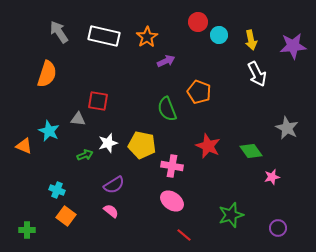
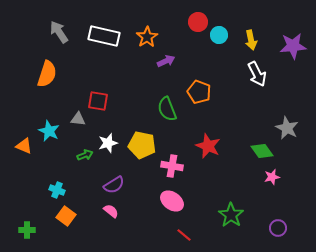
green diamond: moved 11 px right
green star: rotated 20 degrees counterclockwise
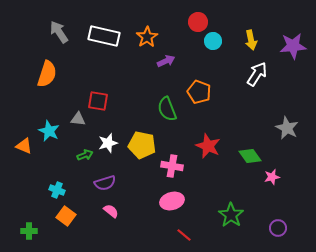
cyan circle: moved 6 px left, 6 px down
white arrow: rotated 120 degrees counterclockwise
green diamond: moved 12 px left, 5 px down
purple semicircle: moved 9 px left, 2 px up; rotated 15 degrees clockwise
pink ellipse: rotated 50 degrees counterclockwise
green cross: moved 2 px right, 1 px down
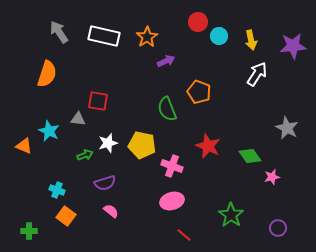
cyan circle: moved 6 px right, 5 px up
pink cross: rotated 10 degrees clockwise
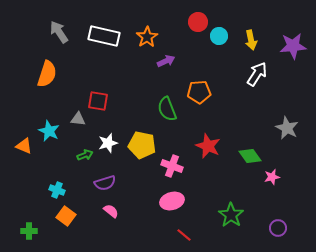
orange pentagon: rotated 25 degrees counterclockwise
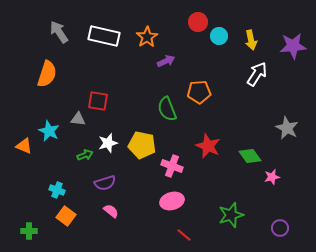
green star: rotated 20 degrees clockwise
purple circle: moved 2 px right
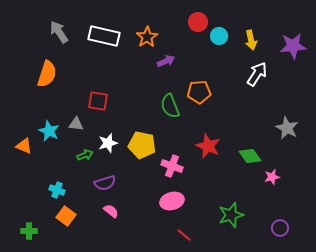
green semicircle: moved 3 px right, 3 px up
gray triangle: moved 2 px left, 5 px down
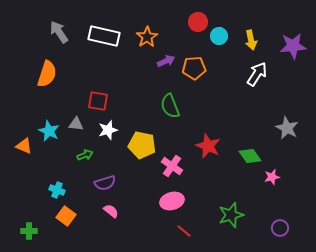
orange pentagon: moved 5 px left, 24 px up
white star: moved 13 px up
pink cross: rotated 15 degrees clockwise
red line: moved 4 px up
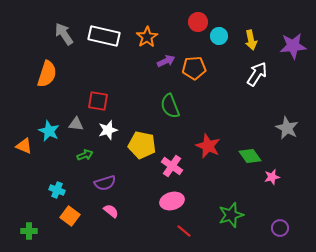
gray arrow: moved 5 px right, 2 px down
orange square: moved 4 px right
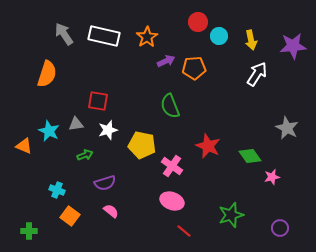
gray triangle: rotated 14 degrees counterclockwise
pink ellipse: rotated 35 degrees clockwise
